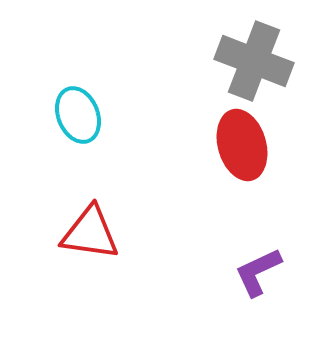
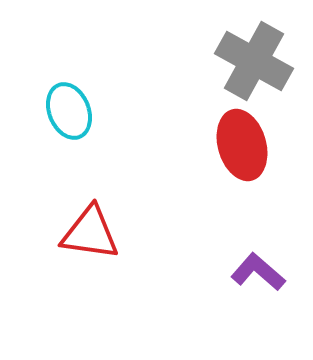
gray cross: rotated 8 degrees clockwise
cyan ellipse: moved 9 px left, 4 px up
purple L-shape: rotated 66 degrees clockwise
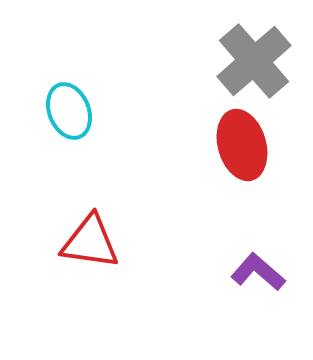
gray cross: rotated 20 degrees clockwise
red triangle: moved 9 px down
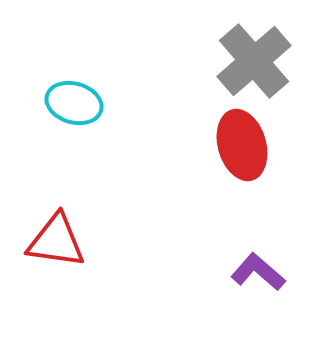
cyan ellipse: moved 5 px right, 8 px up; rotated 52 degrees counterclockwise
red triangle: moved 34 px left, 1 px up
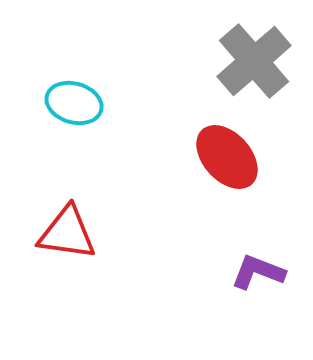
red ellipse: moved 15 px left, 12 px down; rotated 26 degrees counterclockwise
red triangle: moved 11 px right, 8 px up
purple L-shape: rotated 20 degrees counterclockwise
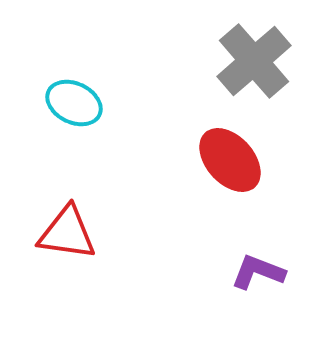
cyan ellipse: rotated 10 degrees clockwise
red ellipse: moved 3 px right, 3 px down
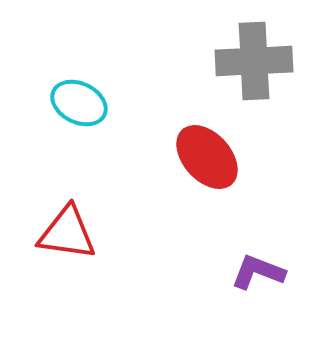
gray cross: rotated 38 degrees clockwise
cyan ellipse: moved 5 px right
red ellipse: moved 23 px left, 3 px up
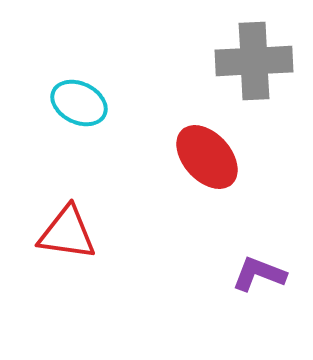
purple L-shape: moved 1 px right, 2 px down
